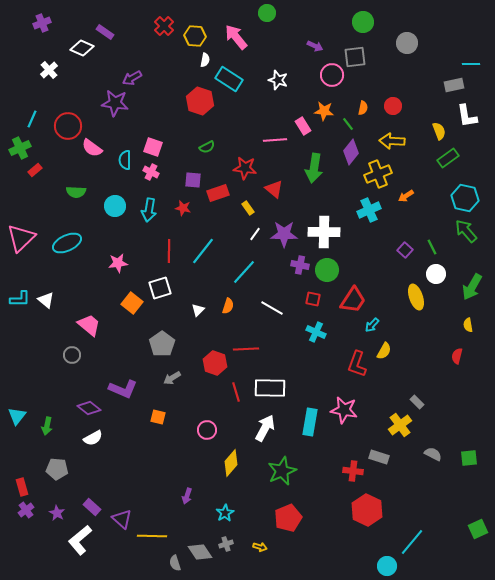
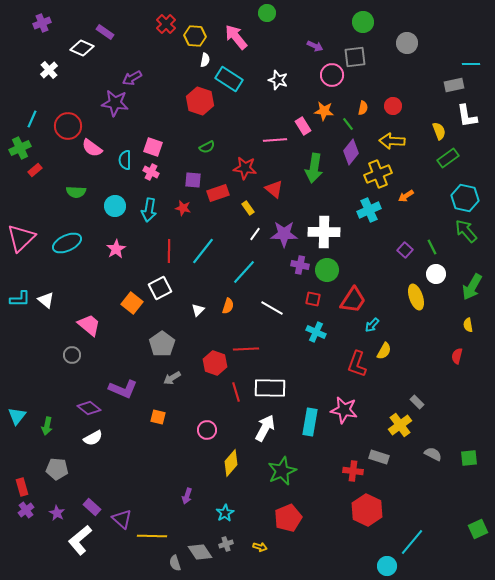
red cross at (164, 26): moved 2 px right, 2 px up
pink star at (118, 263): moved 2 px left, 14 px up; rotated 24 degrees counterclockwise
white square at (160, 288): rotated 10 degrees counterclockwise
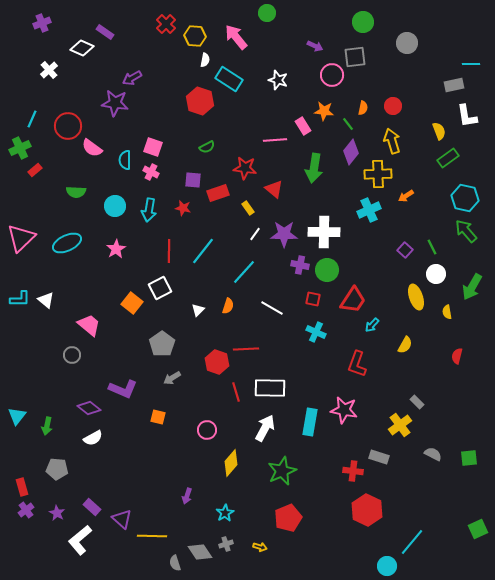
yellow arrow at (392, 141): rotated 70 degrees clockwise
yellow cross at (378, 174): rotated 20 degrees clockwise
yellow semicircle at (468, 325): moved 21 px left, 13 px up
yellow semicircle at (384, 351): moved 21 px right, 6 px up
red hexagon at (215, 363): moved 2 px right, 1 px up
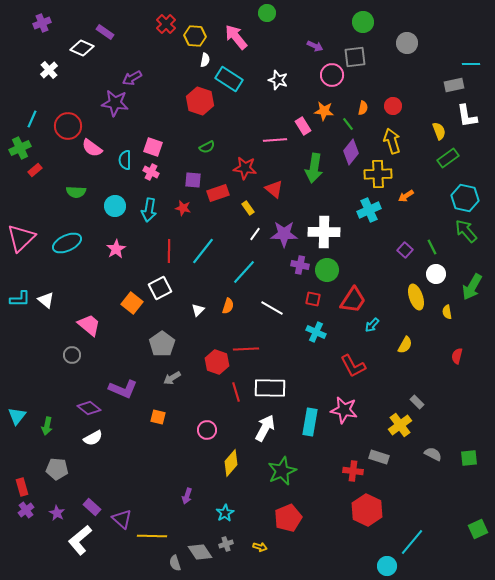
red L-shape at (357, 364): moved 4 px left, 2 px down; rotated 48 degrees counterclockwise
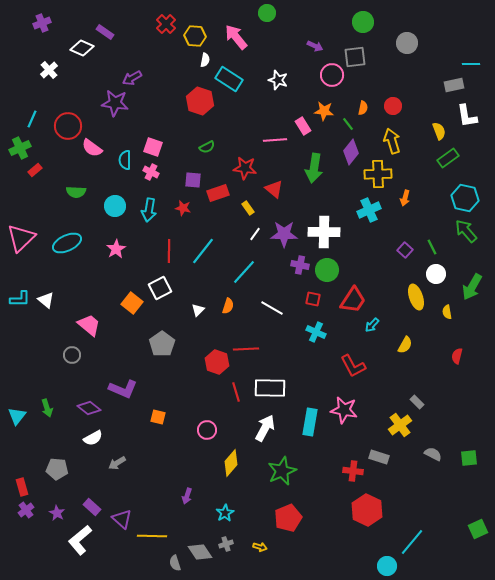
orange arrow at (406, 196): moved 1 px left, 2 px down; rotated 42 degrees counterclockwise
gray arrow at (172, 378): moved 55 px left, 85 px down
green arrow at (47, 426): moved 18 px up; rotated 30 degrees counterclockwise
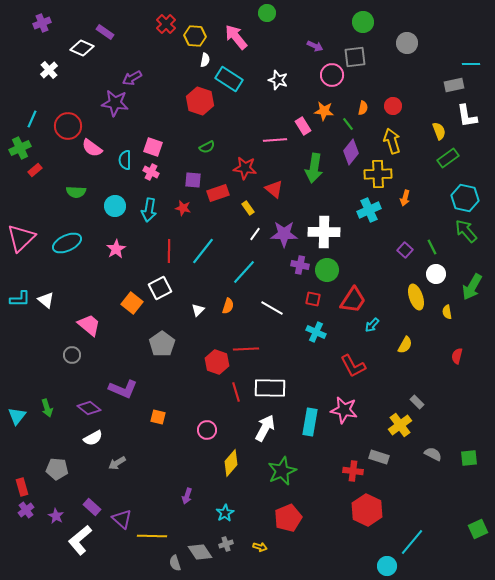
purple star at (57, 513): moved 1 px left, 3 px down
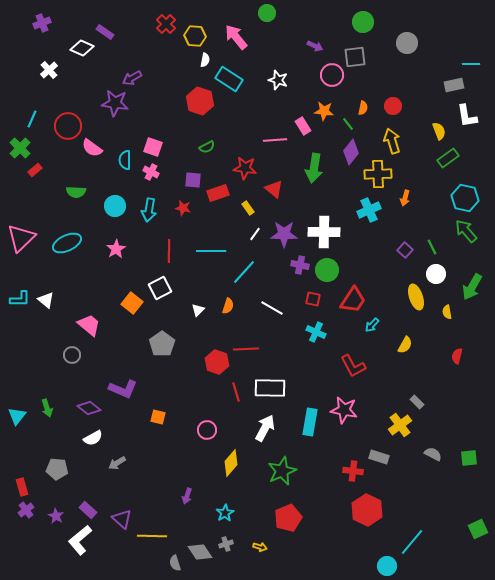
green cross at (20, 148): rotated 20 degrees counterclockwise
cyan line at (203, 251): moved 8 px right; rotated 52 degrees clockwise
purple rectangle at (92, 507): moved 4 px left, 3 px down
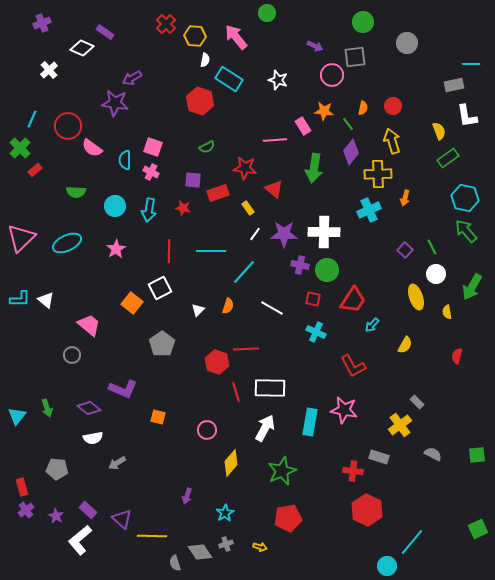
white semicircle at (93, 438): rotated 18 degrees clockwise
green square at (469, 458): moved 8 px right, 3 px up
red pentagon at (288, 518): rotated 12 degrees clockwise
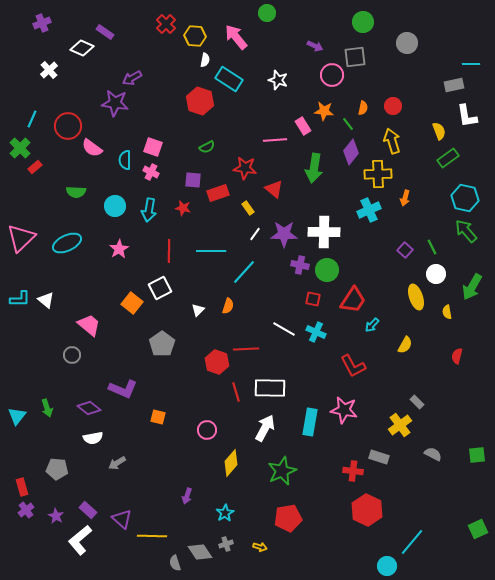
red rectangle at (35, 170): moved 3 px up
pink star at (116, 249): moved 3 px right
white line at (272, 308): moved 12 px right, 21 px down
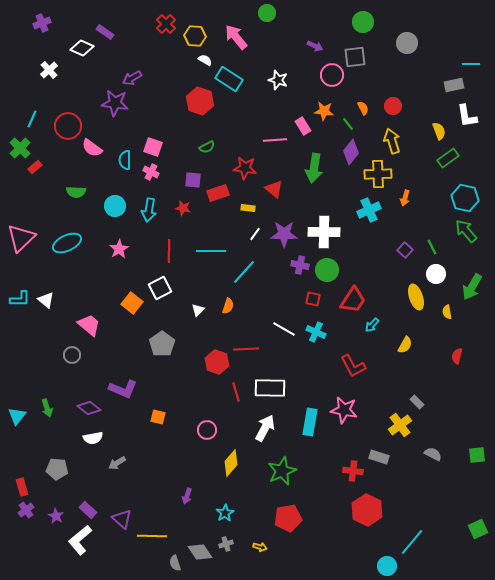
white semicircle at (205, 60): rotated 72 degrees counterclockwise
orange semicircle at (363, 108): rotated 40 degrees counterclockwise
yellow rectangle at (248, 208): rotated 48 degrees counterclockwise
